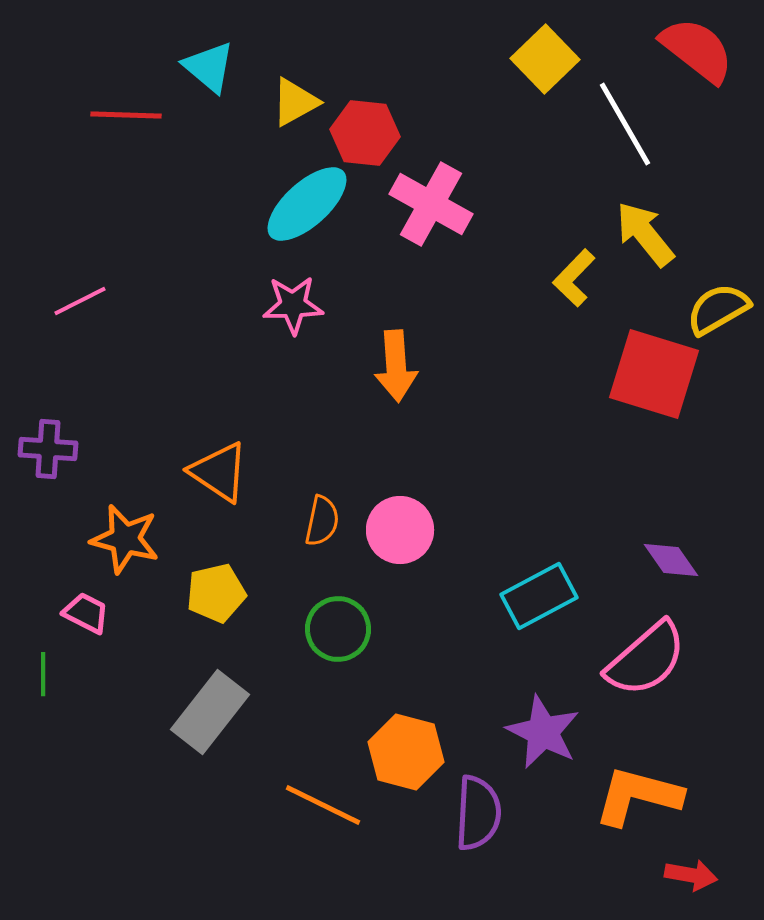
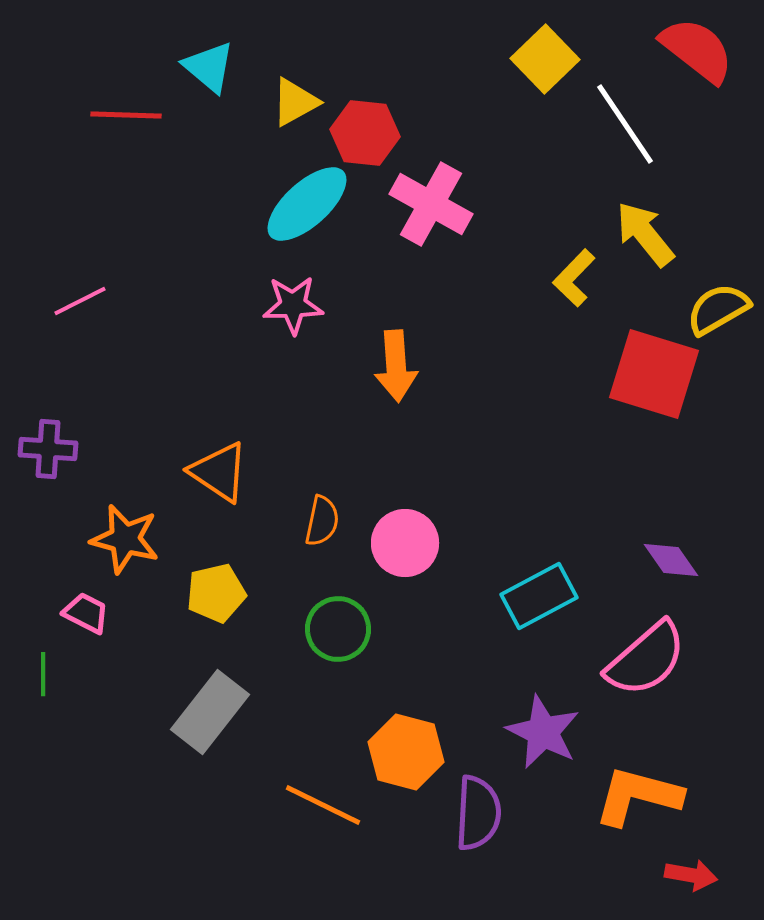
white line: rotated 4 degrees counterclockwise
pink circle: moved 5 px right, 13 px down
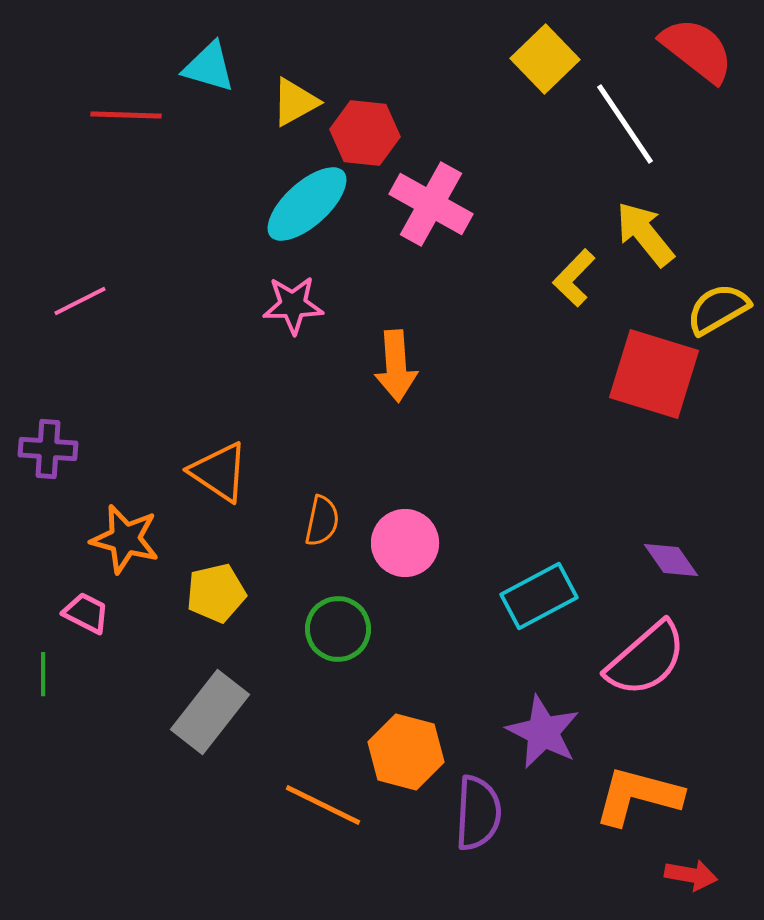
cyan triangle: rotated 24 degrees counterclockwise
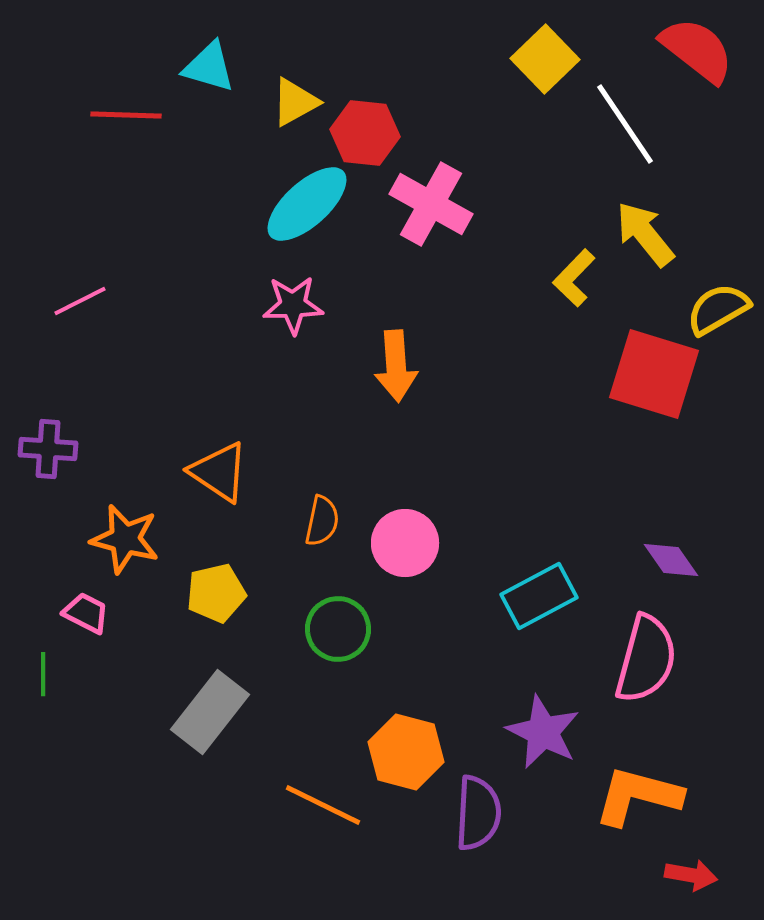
pink semicircle: rotated 34 degrees counterclockwise
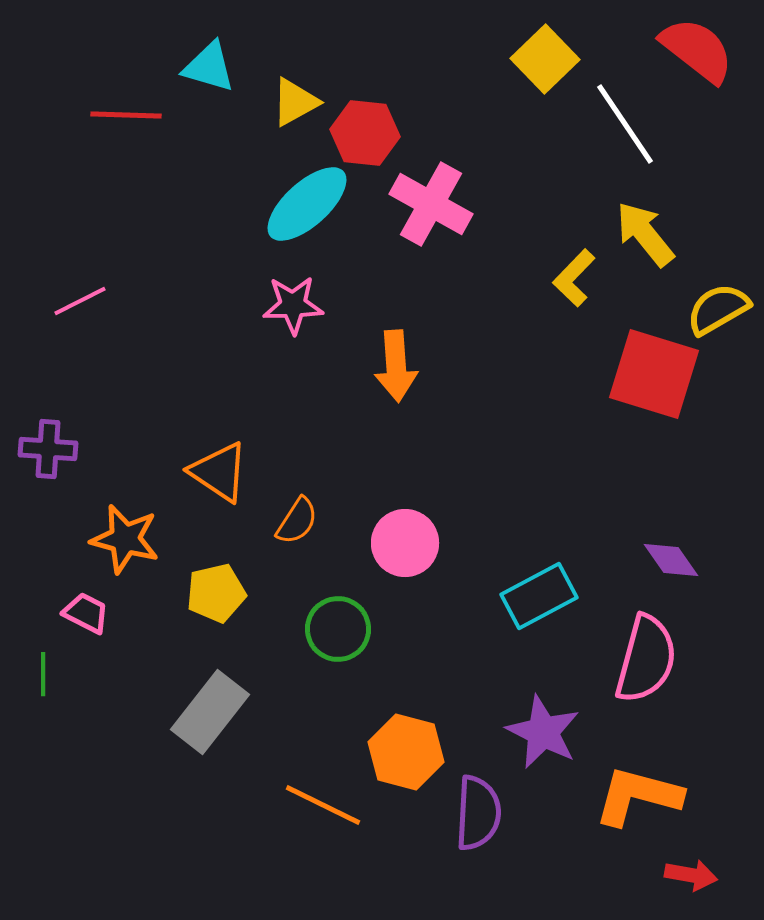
orange semicircle: moved 25 px left; rotated 21 degrees clockwise
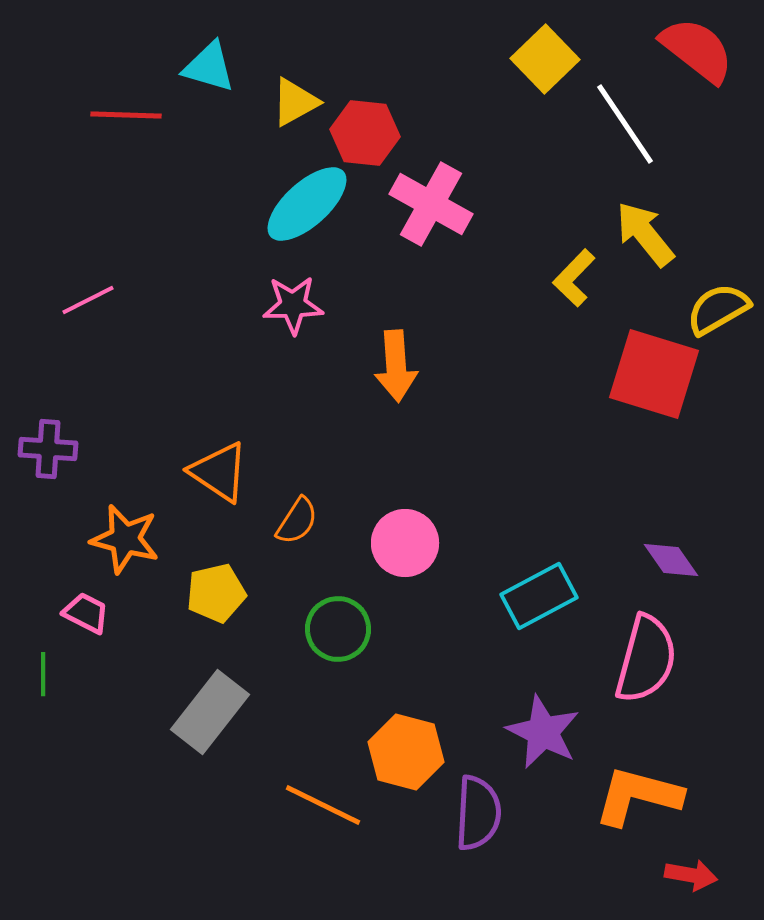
pink line: moved 8 px right, 1 px up
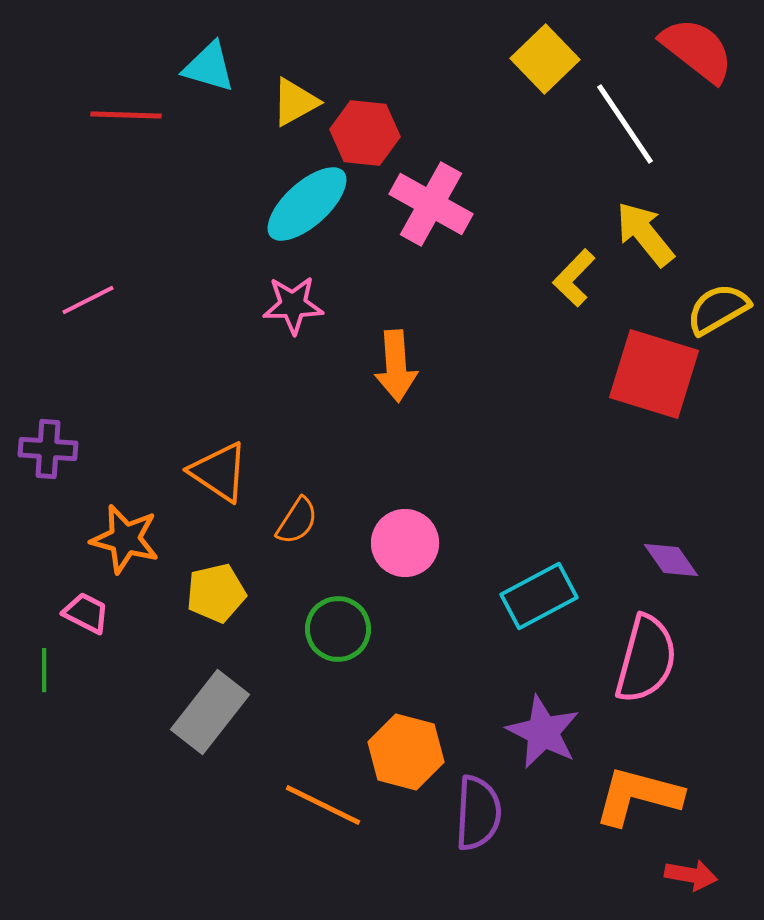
green line: moved 1 px right, 4 px up
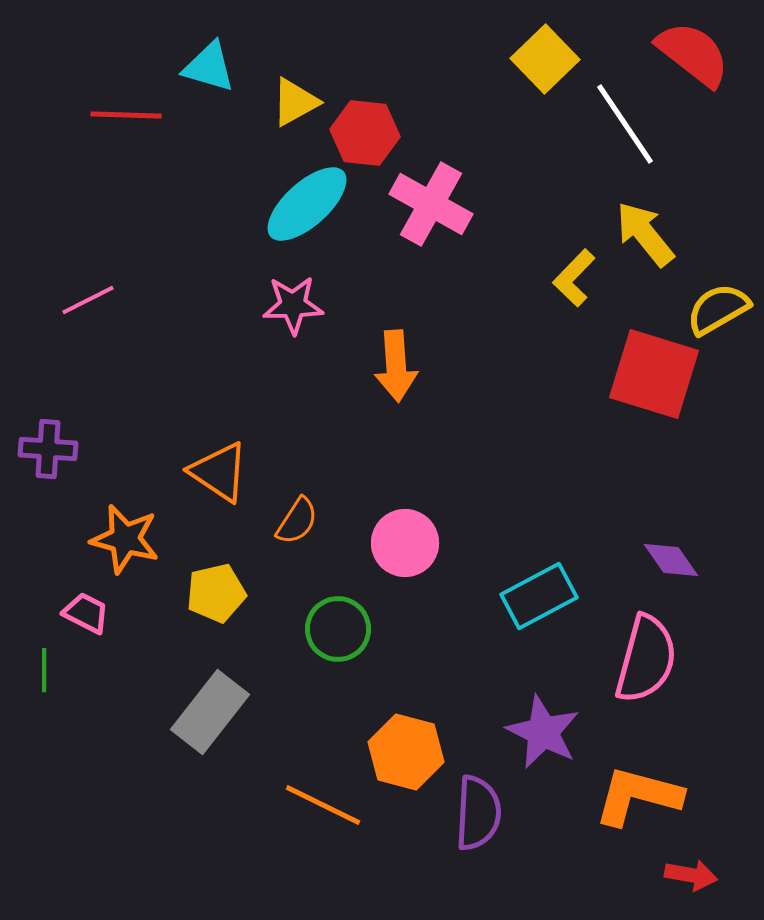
red semicircle: moved 4 px left, 4 px down
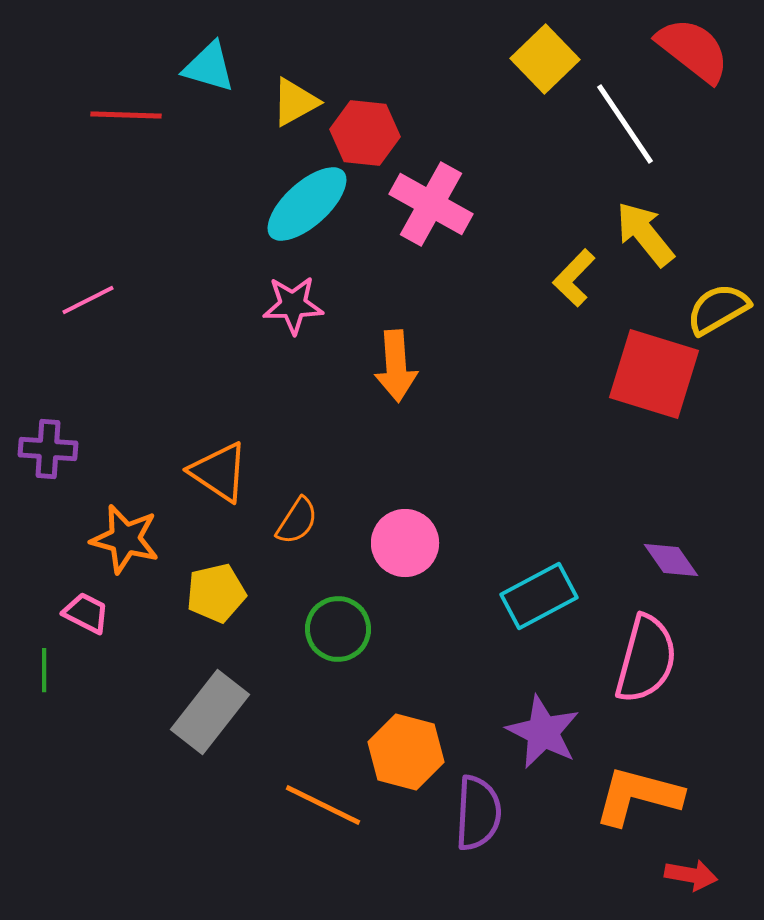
red semicircle: moved 4 px up
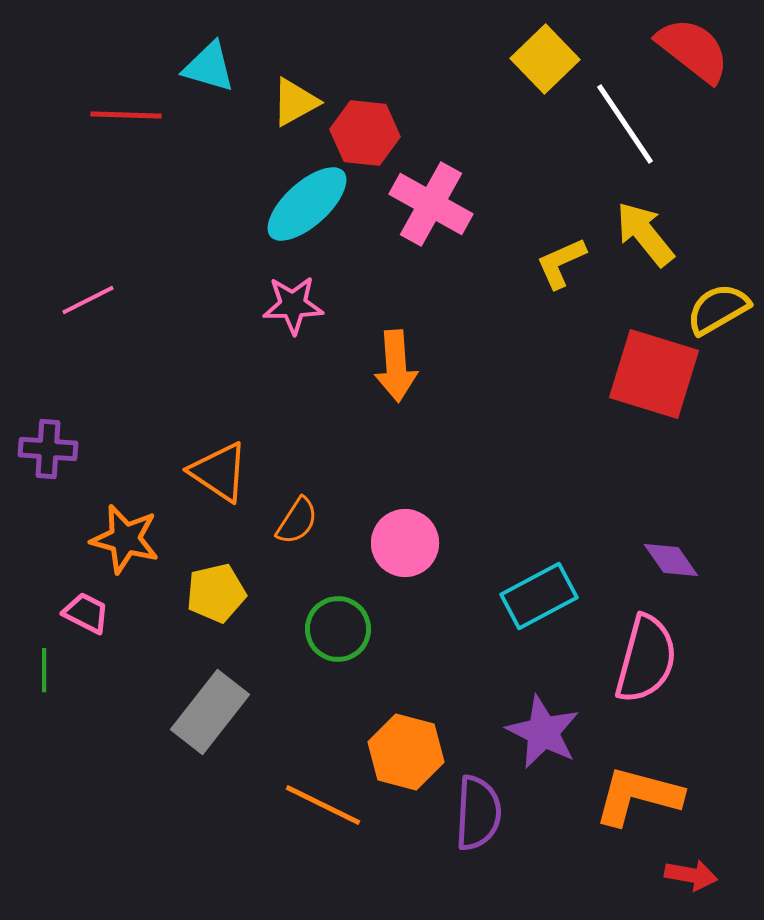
yellow L-shape: moved 13 px left, 15 px up; rotated 22 degrees clockwise
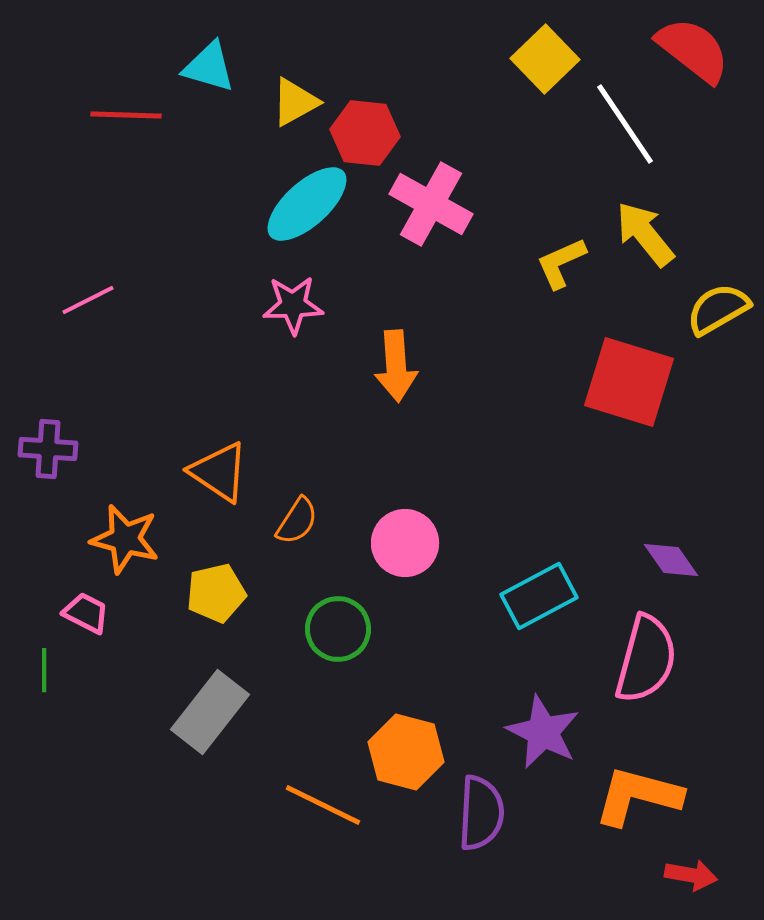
red square: moved 25 px left, 8 px down
purple semicircle: moved 3 px right
